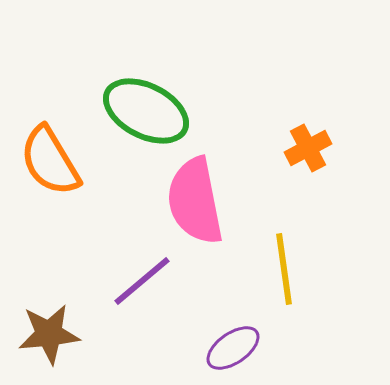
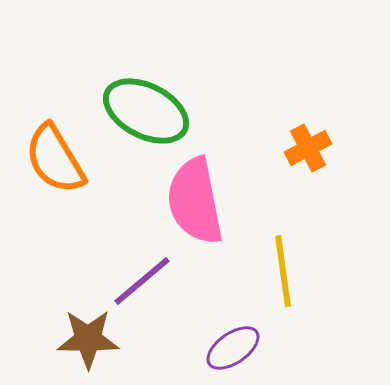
orange semicircle: moved 5 px right, 2 px up
yellow line: moved 1 px left, 2 px down
brown star: moved 39 px right, 5 px down; rotated 6 degrees clockwise
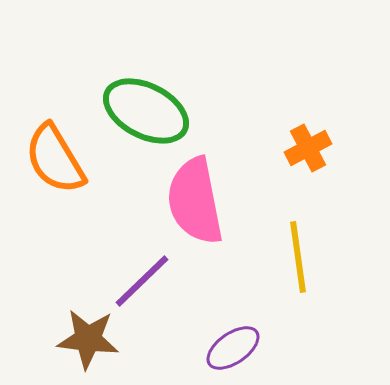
yellow line: moved 15 px right, 14 px up
purple line: rotated 4 degrees counterclockwise
brown star: rotated 6 degrees clockwise
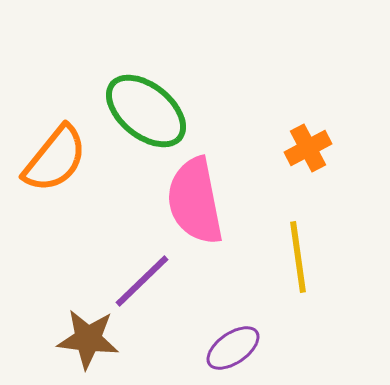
green ellipse: rotated 12 degrees clockwise
orange semicircle: rotated 110 degrees counterclockwise
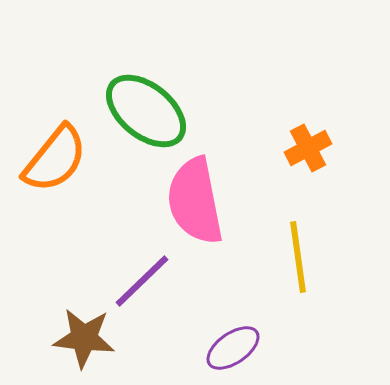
brown star: moved 4 px left, 1 px up
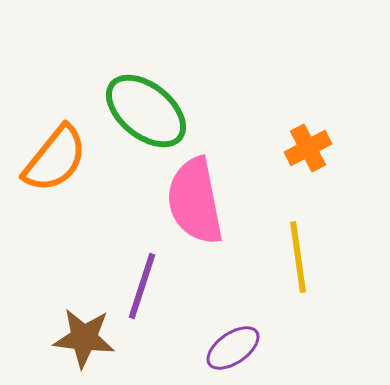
purple line: moved 5 px down; rotated 28 degrees counterclockwise
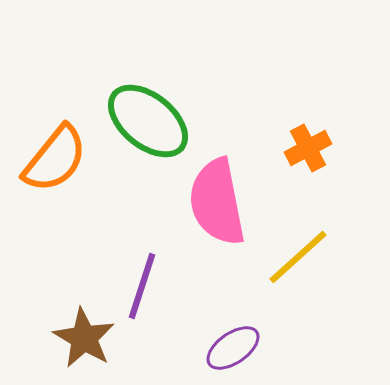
green ellipse: moved 2 px right, 10 px down
pink semicircle: moved 22 px right, 1 px down
yellow line: rotated 56 degrees clockwise
brown star: rotated 24 degrees clockwise
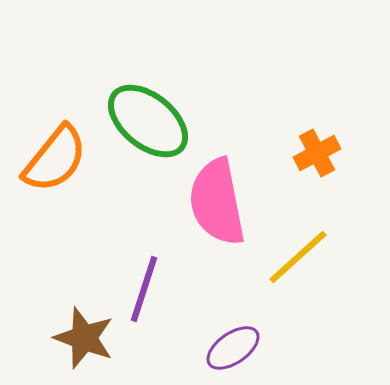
orange cross: moved 9 px right, 5 px down
purple line: moved 2 px right, 3 px down
brown star: rotated 10 degrees counterclockwise
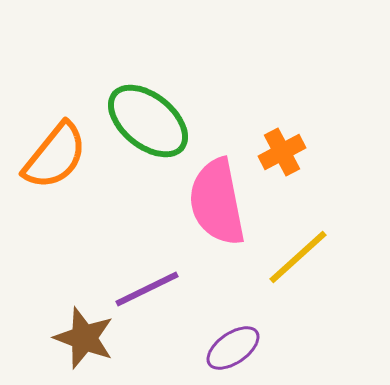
orange cross: moved 35 px left, 1 px up
orange semicircle: moved 3 px up
purple line: moved 3 px right; rotated 46 degrees clockwise
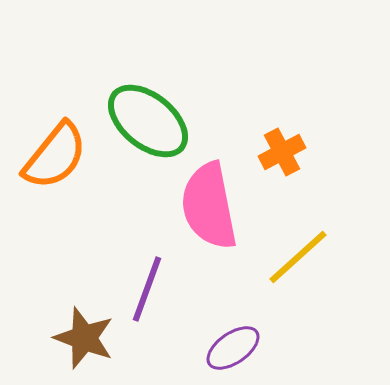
pink semicircle: moved 8 px left, 4 px down
purple line: rotated 44 degrees counterclockwise
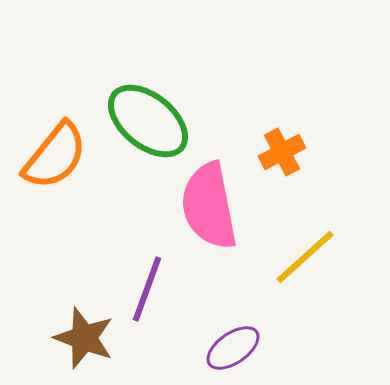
yellow line: moved 7 px right
